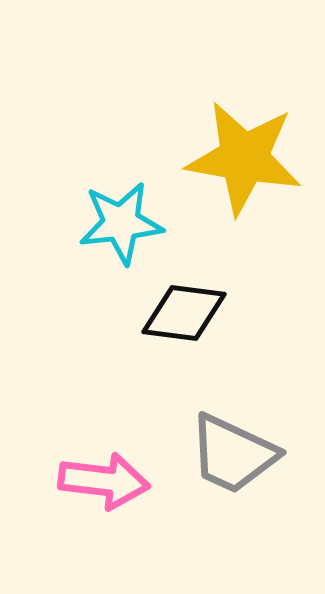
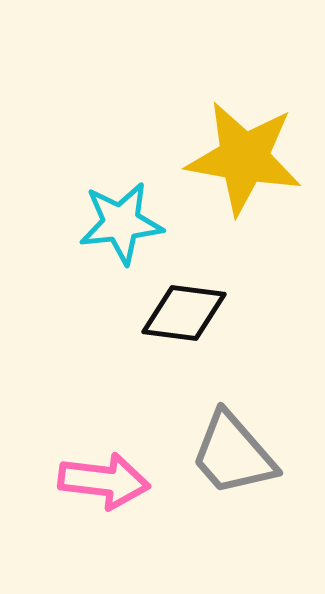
gray trapezoid: rotated 24 degrees clockwise
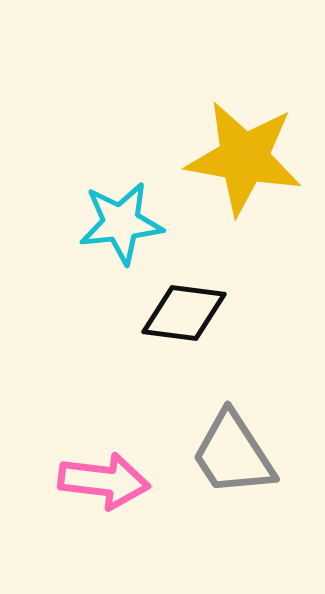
gray trapezoid: rotated 8 degrees clockwise
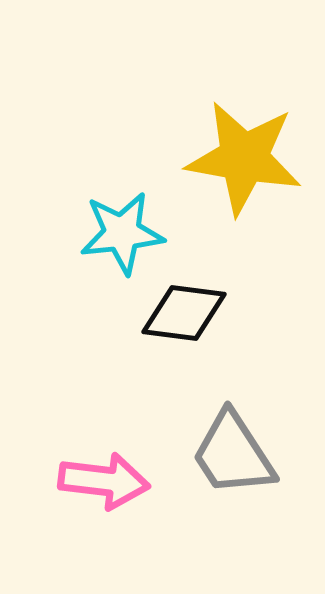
cyan star: moved 1 px right, 10 px down
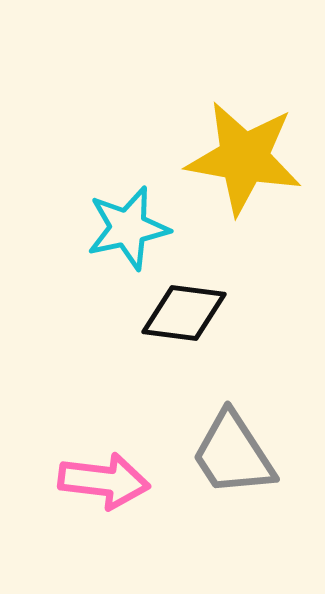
cyan star: moved 6 px right, 5 px up; rotated 6 degrees counterclockwise
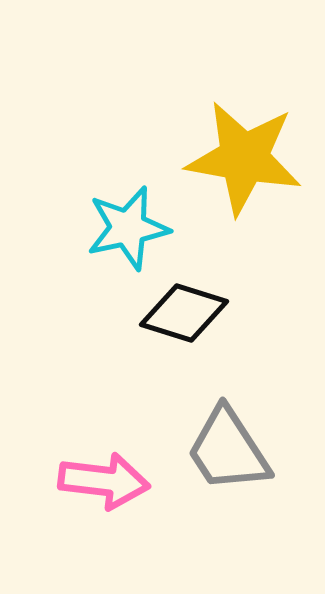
black diamond: rotated 10 degrees clockwise
gray trapezoid: moved 5 px left, 4 px up
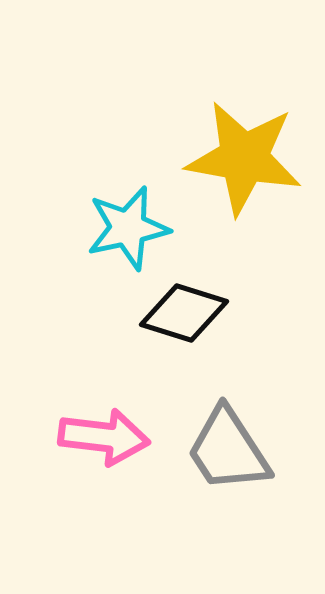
pink arrow: moved 44 px up
